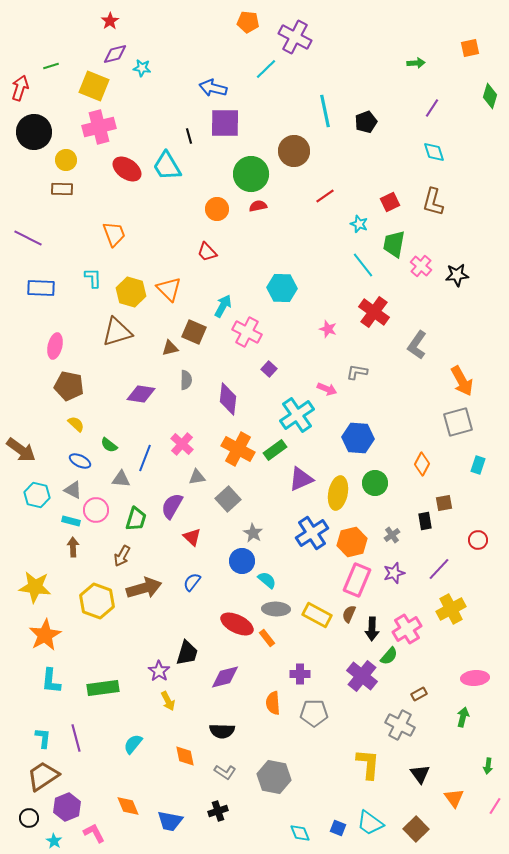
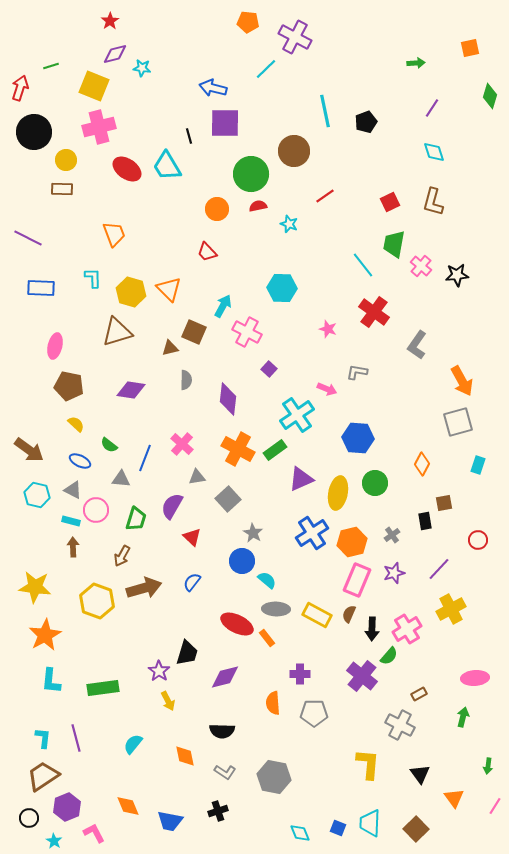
cyan star at (359, 224): moved 70 px left
purple diamond at (141, 394): moved 10 px left, 4 px up
brown arrow at (21, 450): moved 8 px right
cyan trapezoid at (370, 823): rotated 56 degrees clockwise
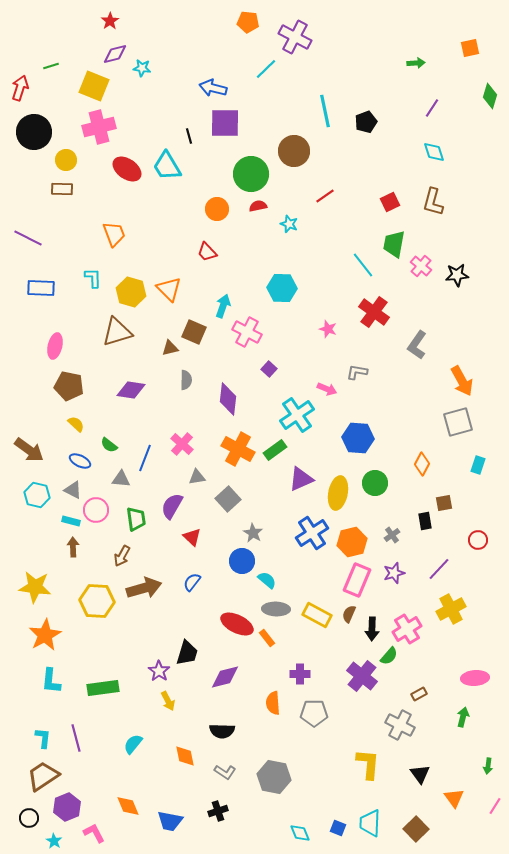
cyan arrow at (223, 306): rotated 10 degrees counterclockwise
green trapezoid at (136, 519): rotated 25 degrees counterclockwise
yellow hexagon at (97, 601): rotated 16 degrees counterclockwise
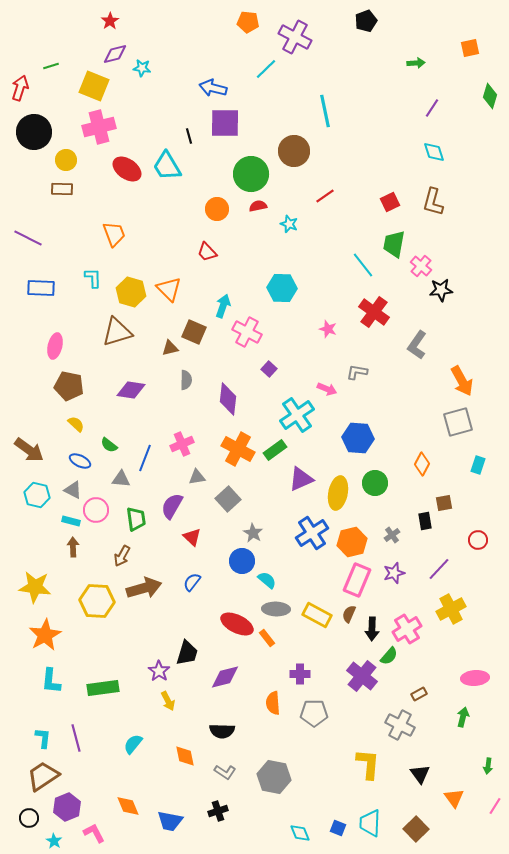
black pentagon at (366, 122): moved 101 px up
black star at (457, 275): moved 16 px left, 15 px down
pink cross at (182, 444): rotated 25 degrees clockwise
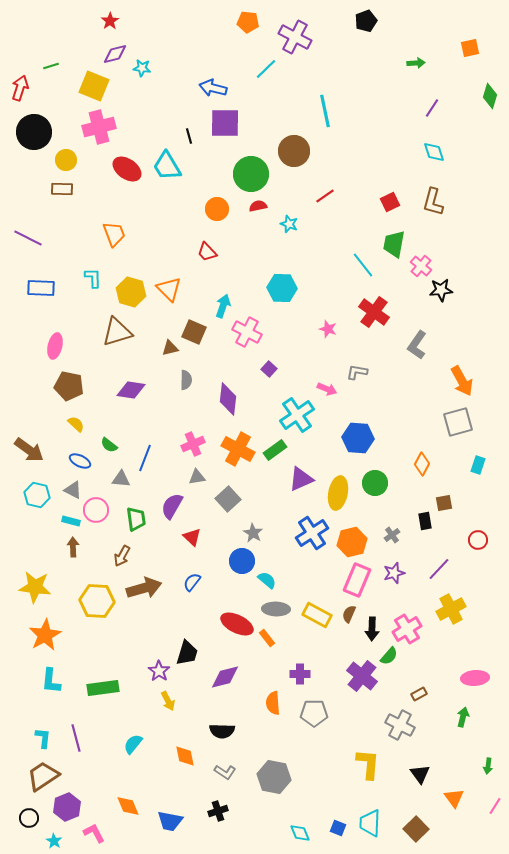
pink cross at (182, 444): moved 11 px right
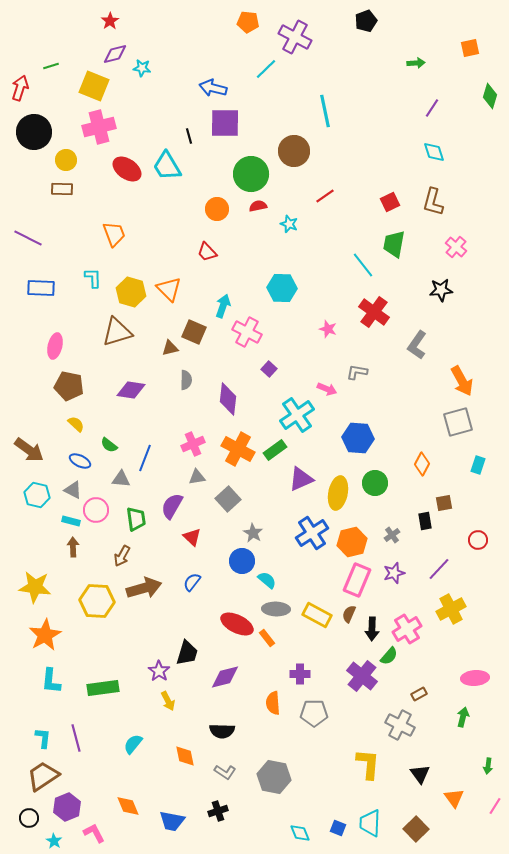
pink cross at (421, 266): moved 35 px right, 19 px up
blue trapezoid at (170, 821): moved 2 px right
